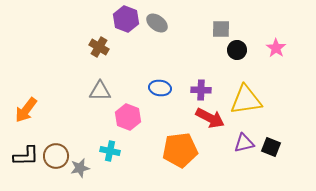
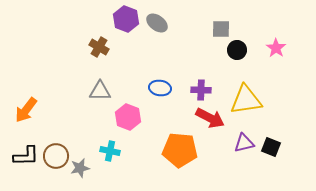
orange pentagon: rotated 12 degrees clockwise
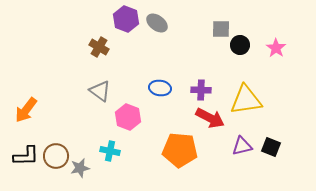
black circle: moved 3 px right, 5 px up
gray triangle: rotated 35 degrees clockwise
purple triangle: moved 2 px left, 3 px down
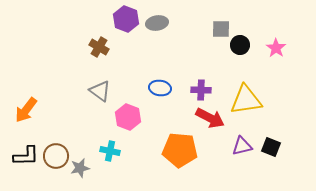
gray ellipse: rotated 45 degrees counterclockwise
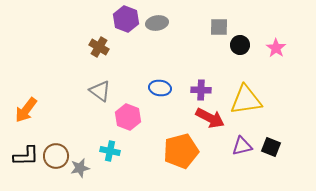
gray square: moved 2 px left, 2 px up
orange pentagon: moved 1 px right, 1 px down; rotated 20 degrees counterclockwise
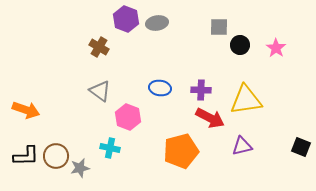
orange arrow: rotated 108 degrees counterclockwise
black square: moved 30 px right
cyan cross: moved 3 px up
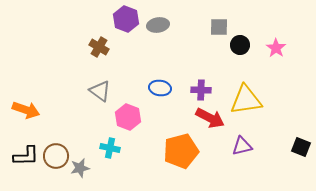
gray ellipse: moved 1 px right, 2 px down
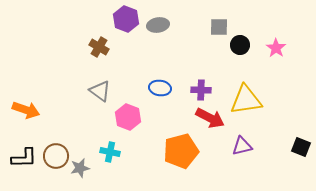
cyan cross: moved 4 px down
black L-shape: moved 2 px left, 2 px down
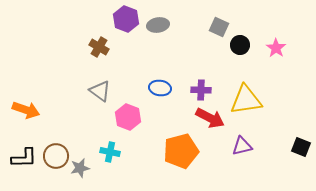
gray square: rotated 24 degrees clockwise
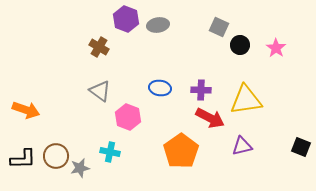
orange pentagon: rotated 20 degrees counterclockwise
black L-shape: moved 1 px left, 1 px down
